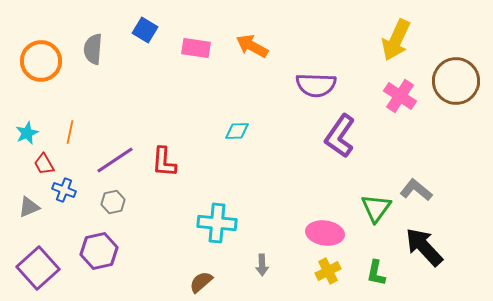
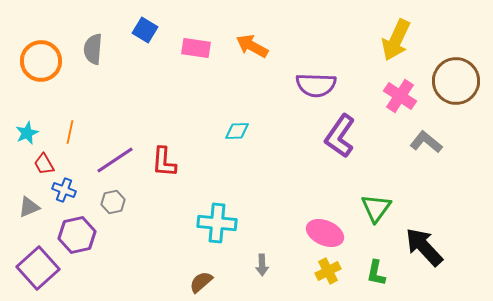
gray L-shape: moved 10 px right, 48 px up
pink ellipse: rotated 15 degrees clockwise
purple hexagon: moved 22 px left, 16 px up
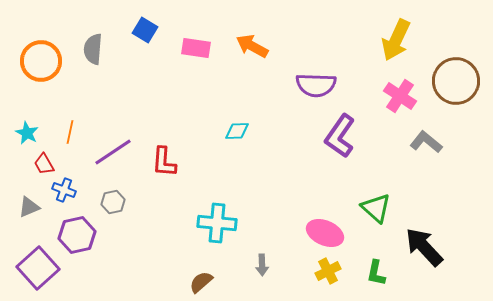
cyan star: rotated 20 degrees counterclockwise
purple line: moved 2 px left, 8 px up
green triangle: rotated 24 degrees counterclockwise
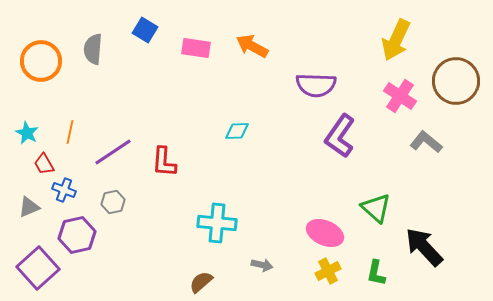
gray arrow: rotated 75 degrees counterclockwise
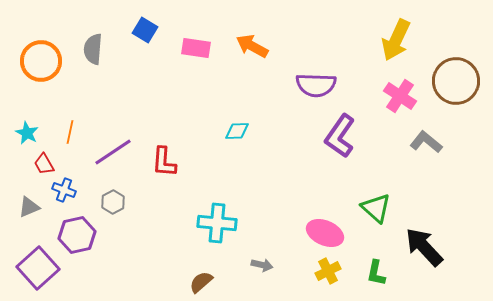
gray hexagon: rotated 15 degrees counterclockwise
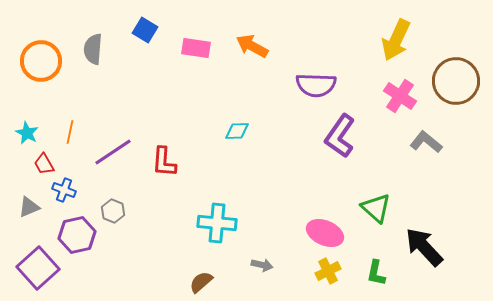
gray hexagon: moved 9 px down; rotated 10 degrees counterclockwise
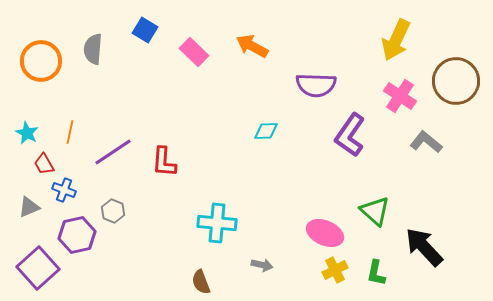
pink rectangle: moved 2 px left, 4 px down; rotated 36 degrees clockwise
cyan diamond: moved 29 px right
purple L-shape: moved 10 px right, 1 px up
green triangle: moved 1 px left, 3 px down
yellow cross: moved 7 px right, 1 px up
brown semicircle: rotated 70 degrees counterclockwise
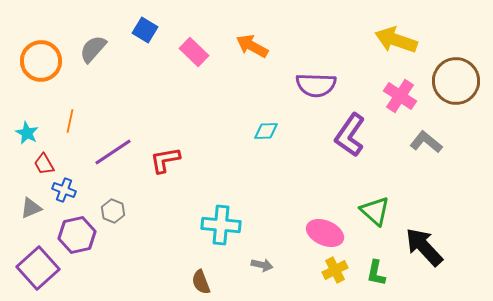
yellow arrow: rotated 84 degrees clockwise
gray semicircle: rotated 36 degrees clockwise
orange line: moved 11 px up
red L-shape: moved 1 px right, 2 px up; rotated 76 degrees clockwise
gray triangle: moved 2 px right, 1 px down
cyan cross: moved 4 px right, 2 px down
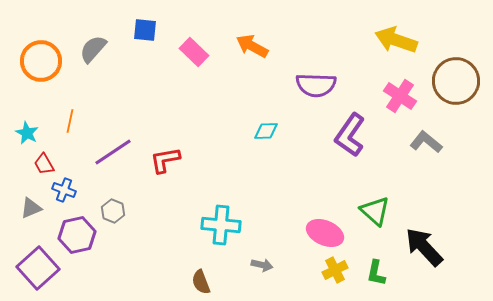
blue square: rotated 25 degrees counterclockwise
